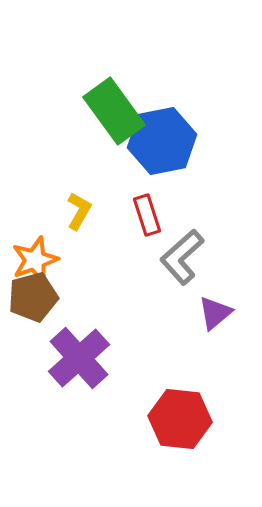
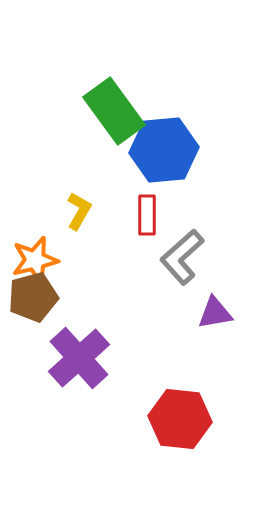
blue hexagon: moved 2 px right, 9 px down; rotated 6 degrees clockwise
red rectangle: rotated 18 degrees clockwise
orange star: rotated 6 degrees clockwise
purple triangle: rotated 30 degrees clockwise
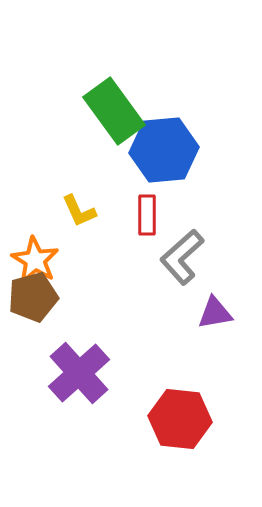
yellow L-shape: rotated 126 degrees clockwise
orange star: rotated 27 degrees counterclockwise
purple cross: moved 15 px down
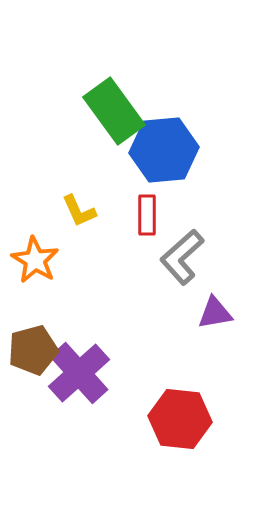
brown pentagon: moved 53 px down
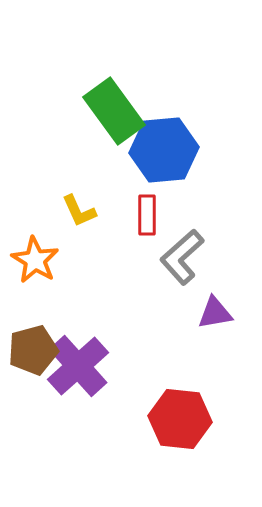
purple cross: moved 1 px left, 7 px up
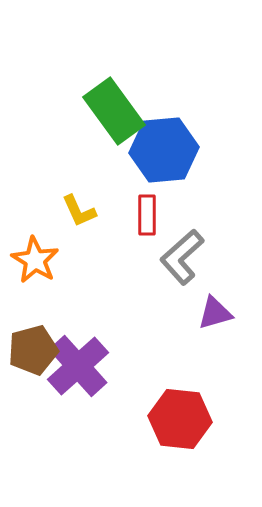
purple triangle: rotated 6 degrees counterclockwise
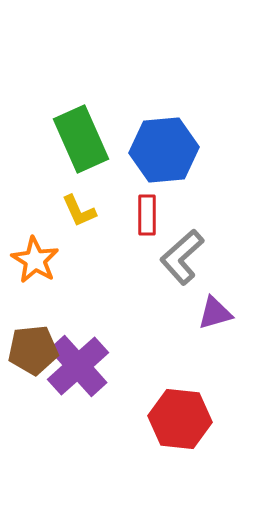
green rectangle: moved 33 px left, 28 px down; rotated 12 degrees clockwise
brown pentagon: rotated 9 degrees clockwise
